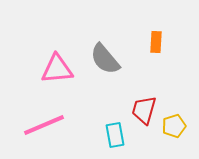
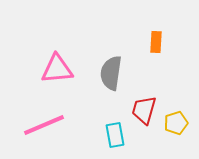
gray semicircle: moved 6 px right, 14 px down; rotated 48 degrees clockwise
yellow pentagon: moved 2 px right, 3 px up
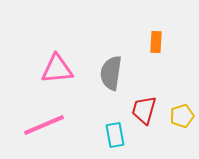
yellow pentagon: moved 6 px right, 7 px up
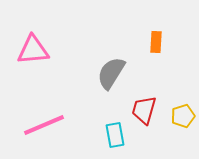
pink triangle: moved 24 px left, 19 px up
gray semicircle: rotated 24 degrees clockwise
yellow pentagon: moved 1 px right
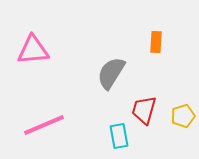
cyan rectangle: moved 4 px right, 1 px down
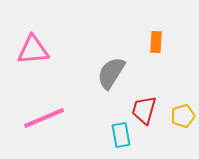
pink line: moved 7 px up
cyan rectangle: moved 2 px right, 1 px up
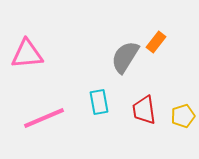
orange rectangle: rotated 35 degrees clockwise
pink triangle: moved 6 px left, 4 px down
gray semicircle: moved 14 px right, 16 px up
red trapezoid: rotated 24 degrees counterclockwise
cyan rectangle: moved 22 px left, 33 px up
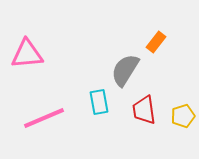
gray semicircle: moved 13 px down
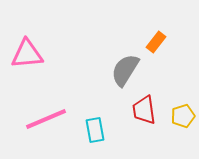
cyan rectangle: moved 4 px left, 28 px down
pink line: moved 2 px right, 1 px down
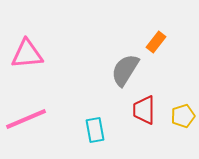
red trapezoid: rotated 8 degrees clockwise
pink line: moved 20 px left
